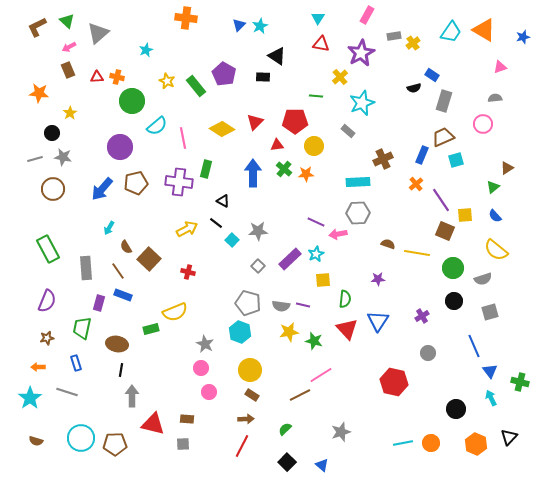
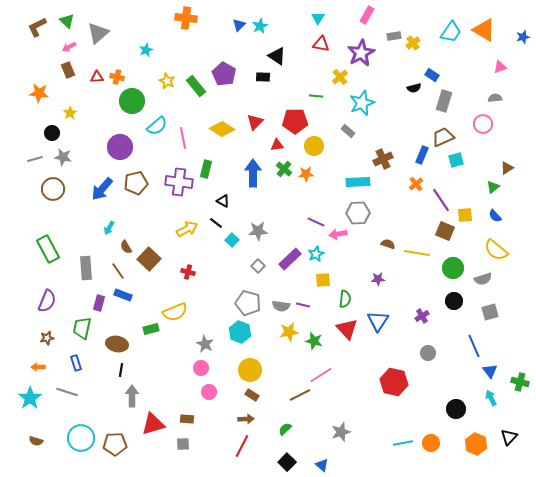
red triangle at (153, 424): rotated 30 degrees counterclockwise
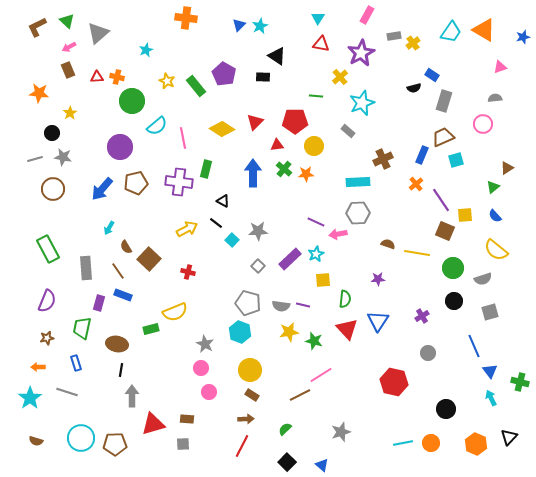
black circle at (456, 409): moved 10 px left
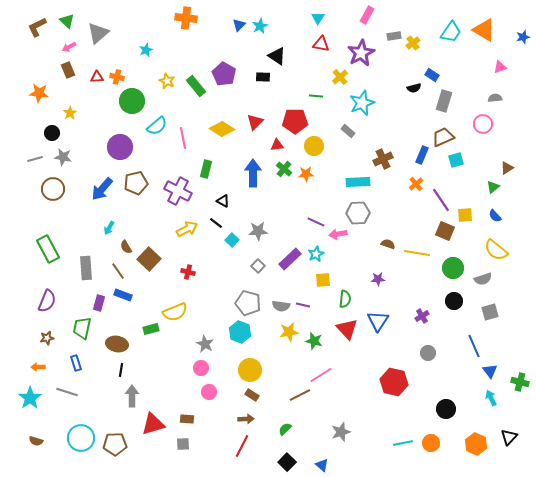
purple cross at (179, 182): moved 1 px left, 9 px down; rotated 20 degrees clockwise
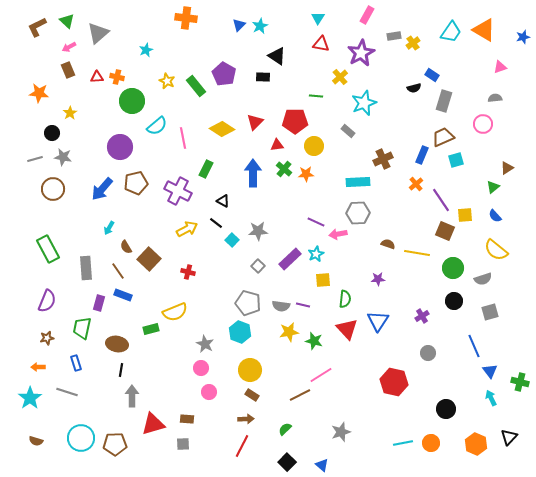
cyan star at (362, 103): moved 2 px right
green rectangle at (206, 169): rotated 12 degrees clockwise
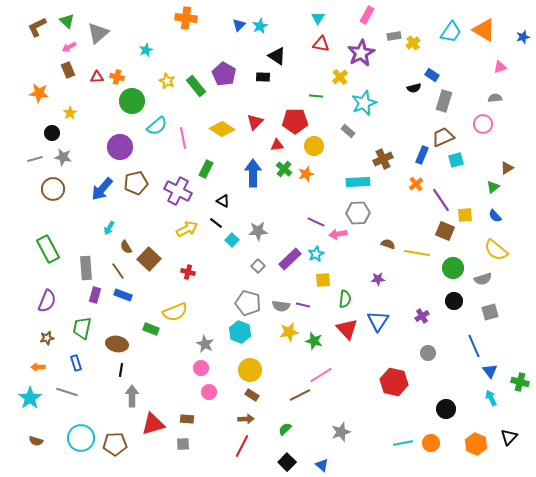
orange star at (306, 174): rotated 14 degrees counterclockwise
purple rectangle at (99, 303): moved 4 px left, 8 px up
green rectangle at (151, 329): rotated 35 degrees clockwise
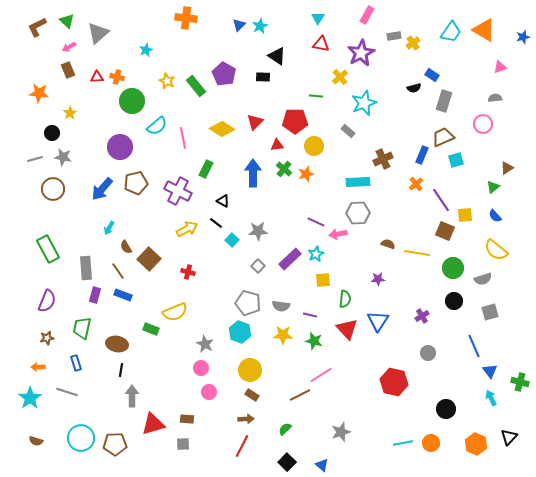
purple line at (303, 305): moved 7 px right, 10 px down
yellow star at (289, 332): moved 6 px left, 3 px down; rotated 12 degrees clockwise
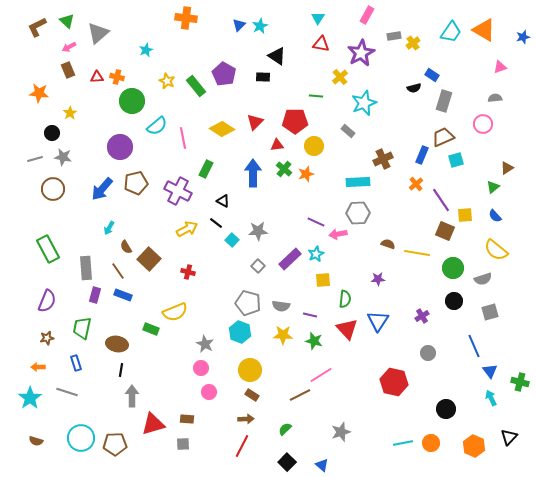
orange hexagon at (476, 444): moved 2 px left, 2 px down
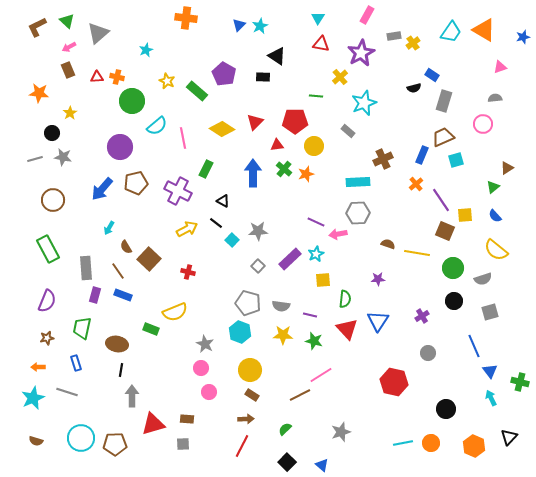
green rectangle at (196, 86): moved 1 px right, 5 px down; rotated 10 degrees counterclockwise
brown circle at (53, 189): moved 11 px down
cyan star at (30, 398): moved 3 px right; rotated 10 degrees clockwise
